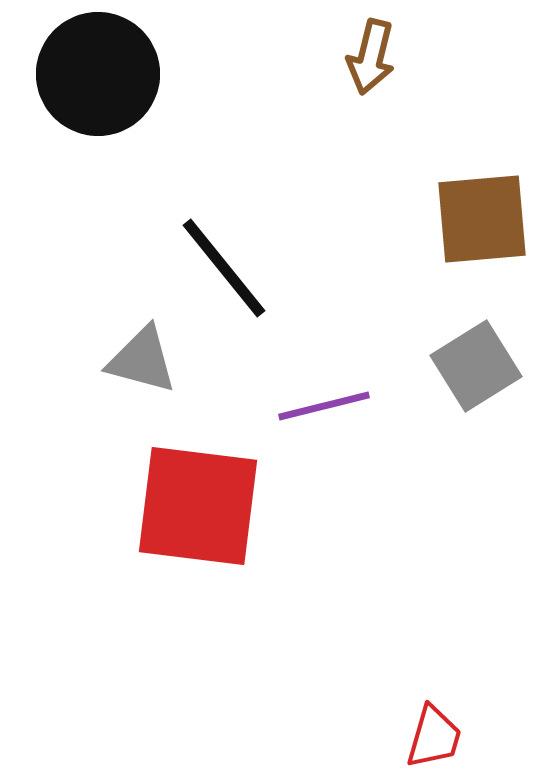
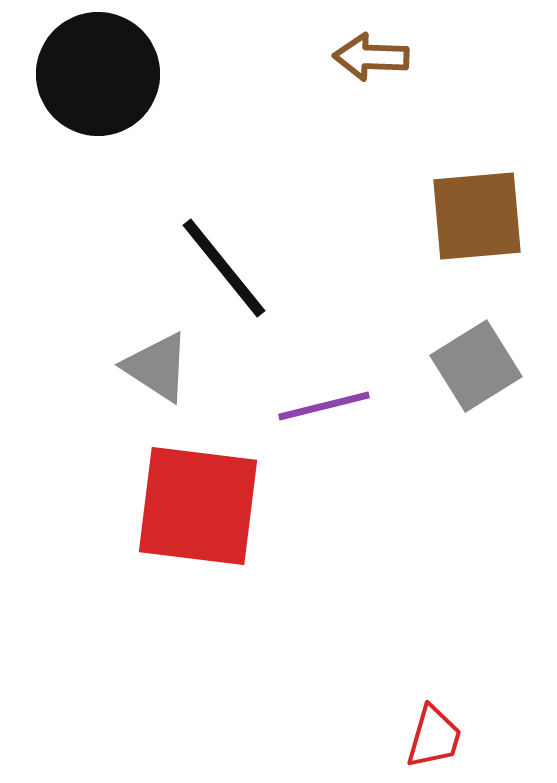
brown arrow: rotated 78 degrees clockwise
brown square: moved 5 px left, 3 px up
gray triangle: moved 15 px right, 7 px down; rotated 18 degrees clockwise
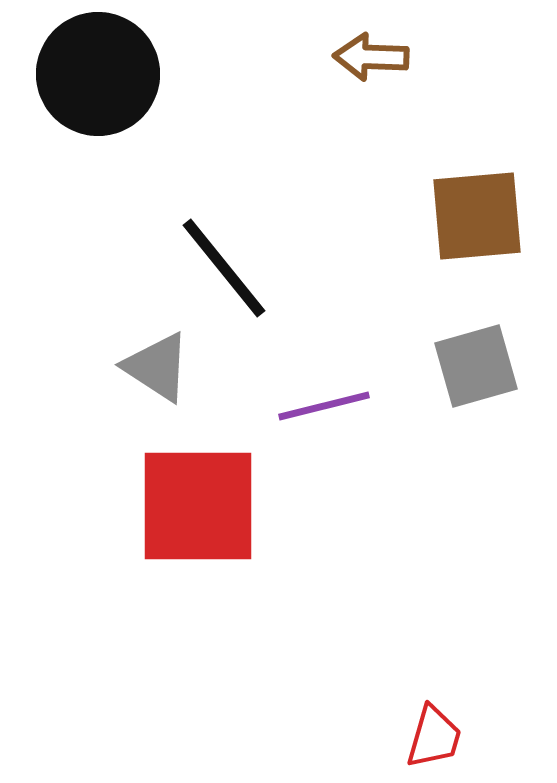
gray square: rotated 16 degrees clockwise
red square: rotated 7 degrees counterclockwise
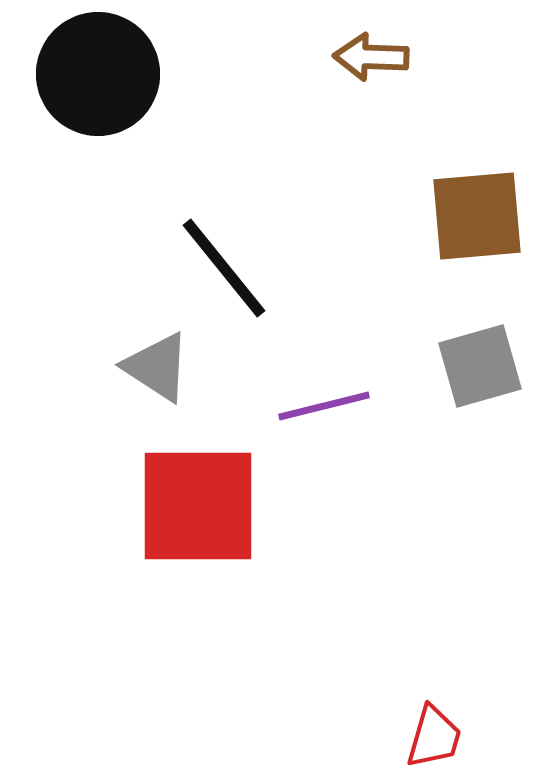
gray square: moved 4 px right
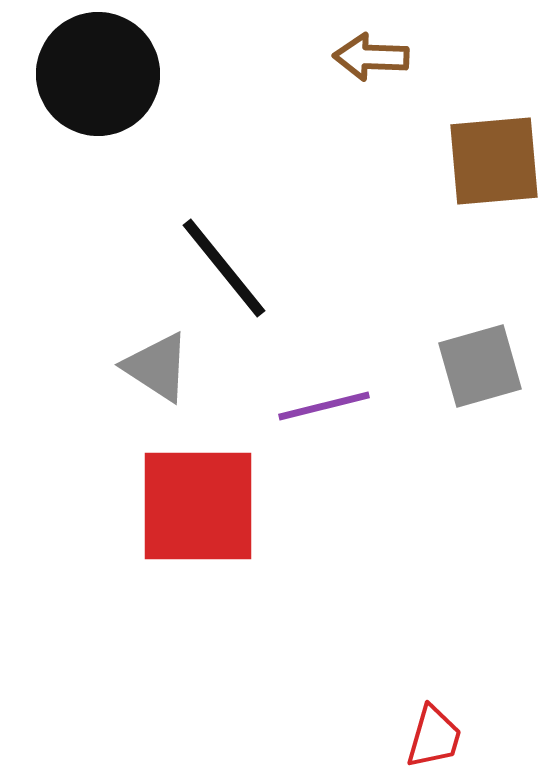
brown square: moved 17 px right, 55 px up
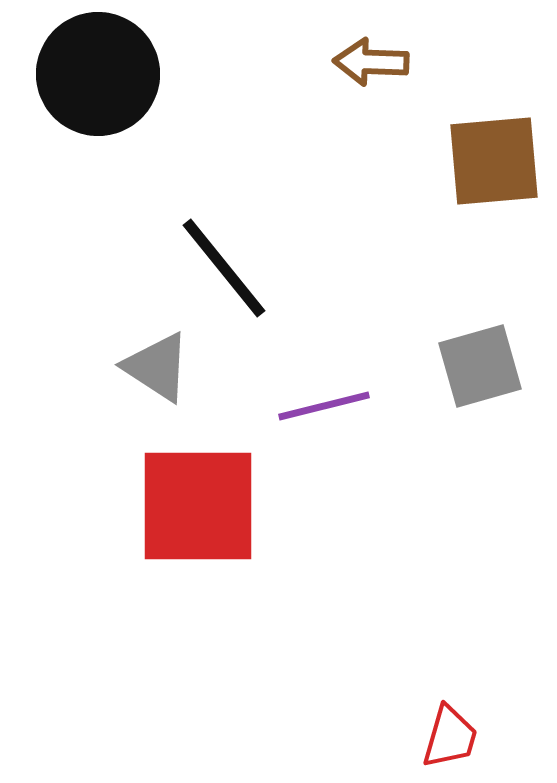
brown arrow: moved 5 px down
red trapezoid: moved 16 px right
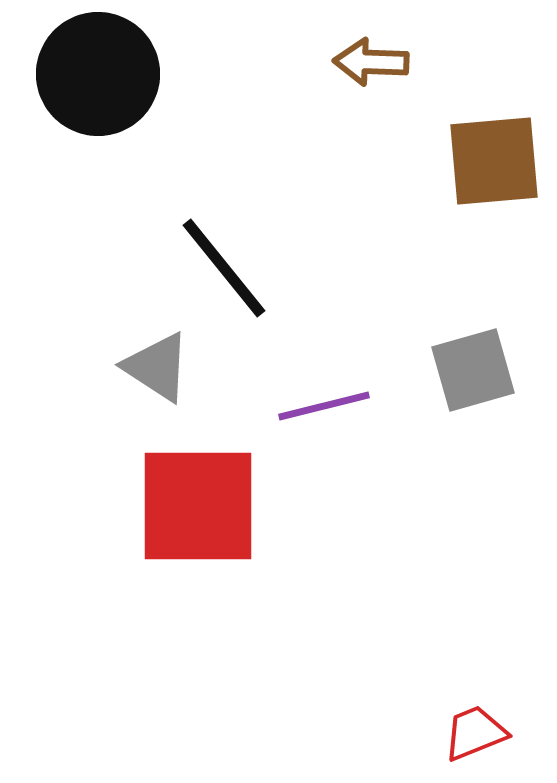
gray square: moved 7 px left, 4 px down
red trapezoid: moved 25 px right, 4 px up; rotated 128 degrees counterclockwise
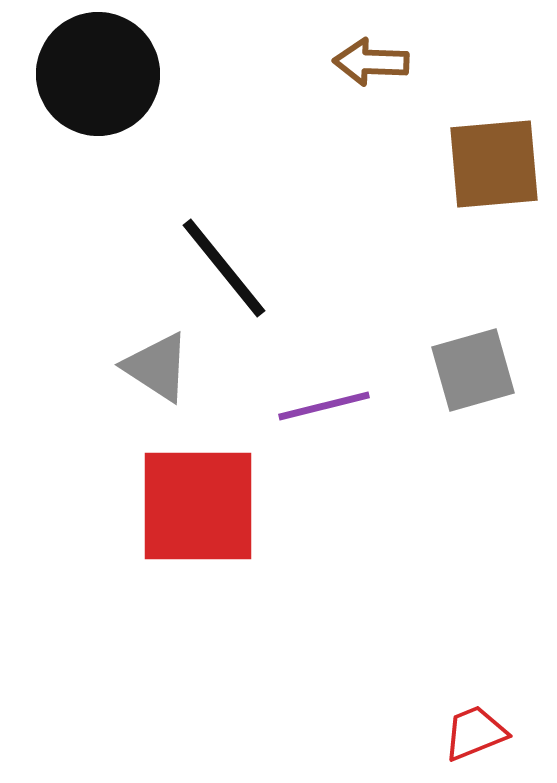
brown square: moved 3 px down
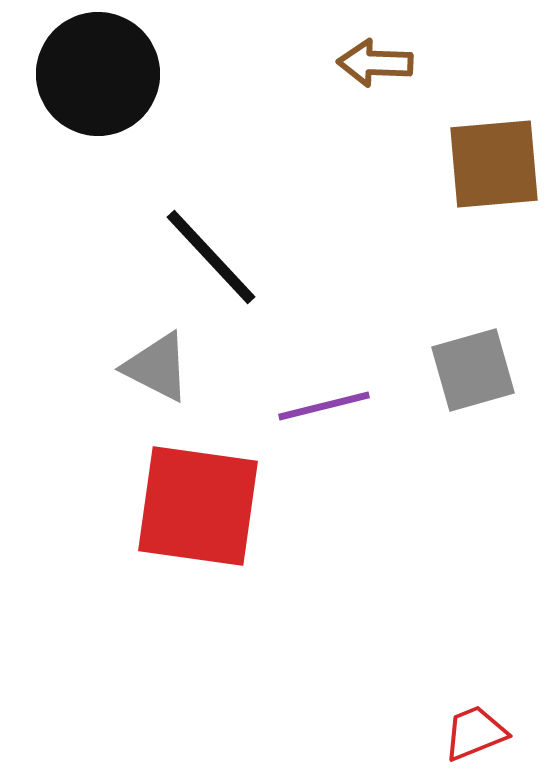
brown arrow: moved 4 px right, 1 px down
black line: moved 13 px left, 11 px up; rotated 4 degrees counterclockwise
gray triangle: rotated 6 degrees counterclockwise
red square: rotated 8 degrees clockwise
